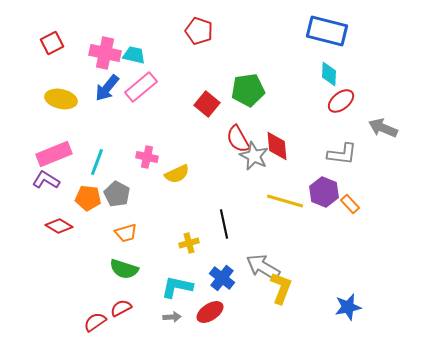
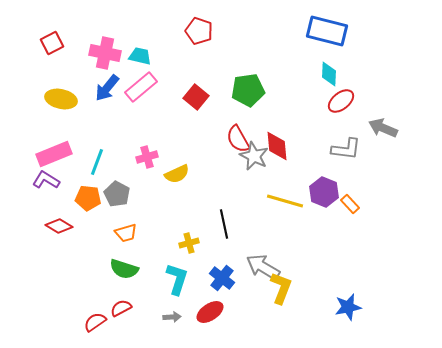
cyan trapezoid at (134, 55): moved 6 px right, 1 px down
red square at (207, 104): moved 11 px left, 7 px up
gray L-shape at (342, 154): moved 4 px right, 5 px up
pink cross at (147, 157): rotated 30 degrees counterclockwise
cyan L-shape at (177, 287): moved 8 px up; rotated 96 degrees clockwise
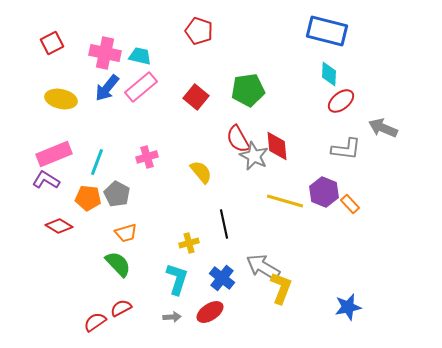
yellow semicircle at (177, 174): moved 24 px right, 2 px up; rotated 105 degrees counterclockwise
green semicircle at (124, 269): moved 6 px left, 5 px up; rotated 152 degrees counterclockwise
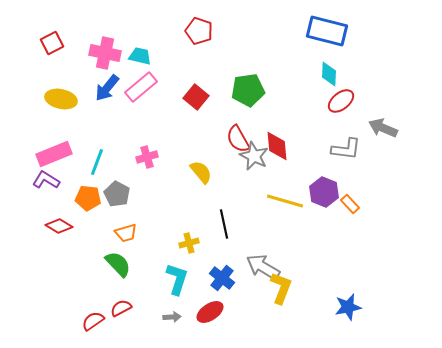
red semicircle at (95, 322): moved 2 px left, 1 px up
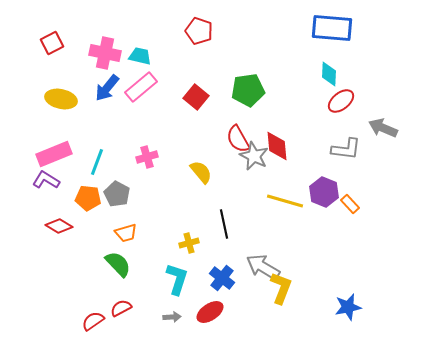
blue rectangle at (327, 31): moved 5 px right, 3 px up; rotated 9 degrees counterclockwise
